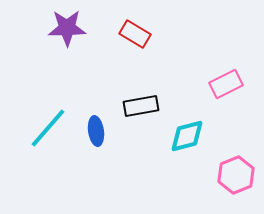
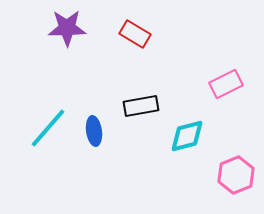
blue ellipse: moved 2 px left
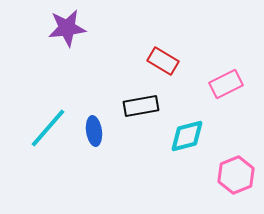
purple star: rotated 6 degrees counterclockwise
red rectangle: moved 28 px right, 27 px down
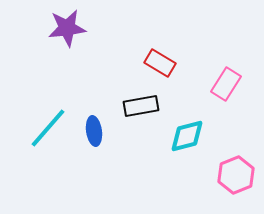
red rectangle: moved 3 px left, 2 px down
pink rectangle: rotated 32 degrees counterclockwise
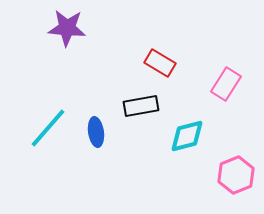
purple star: rotated 12 degrees clockwise
blue ellipse: moved 2 px right, 1 px down
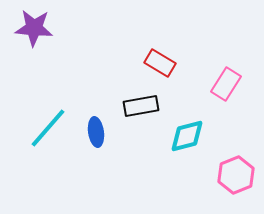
purple star: moved 33 px left
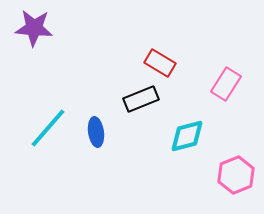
black rectangle: moved 7 px up; rotated 12 degrees counterclockwise
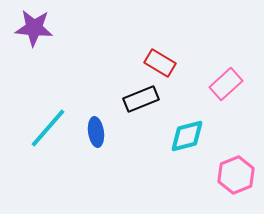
pink rectangle: rotated 16 degrees clockwise
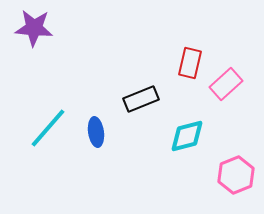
red rectangle: moved 30 px right; rotated 72 degrees clockwise
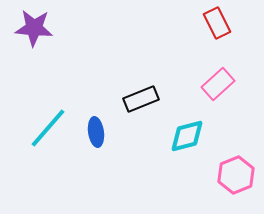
red rectangle: moved 27 px right, 40 px up; rotated 40 degrees counterclockwise
pink rectangle: moved 8 px left
